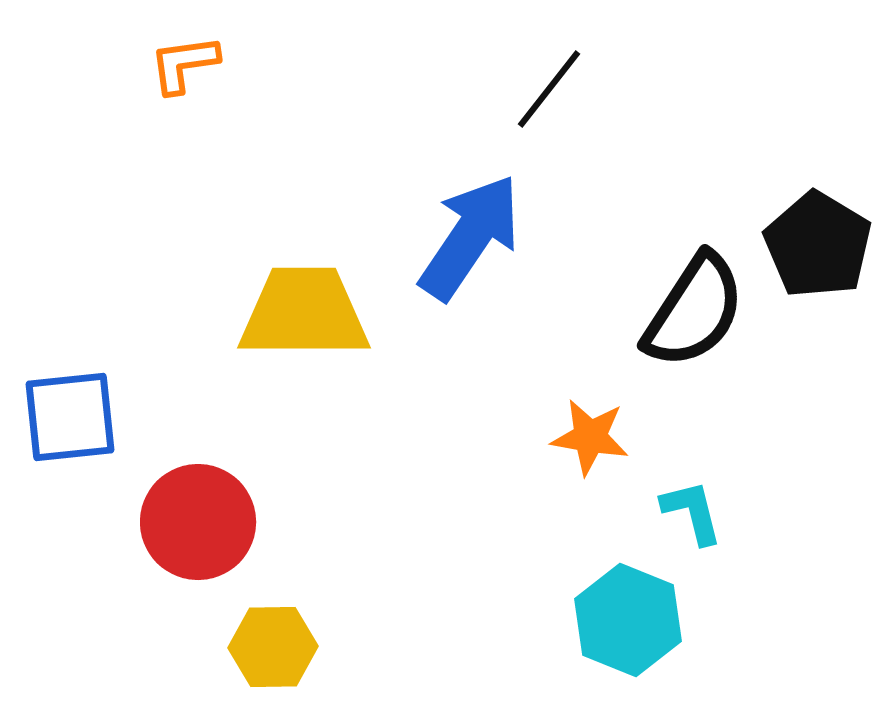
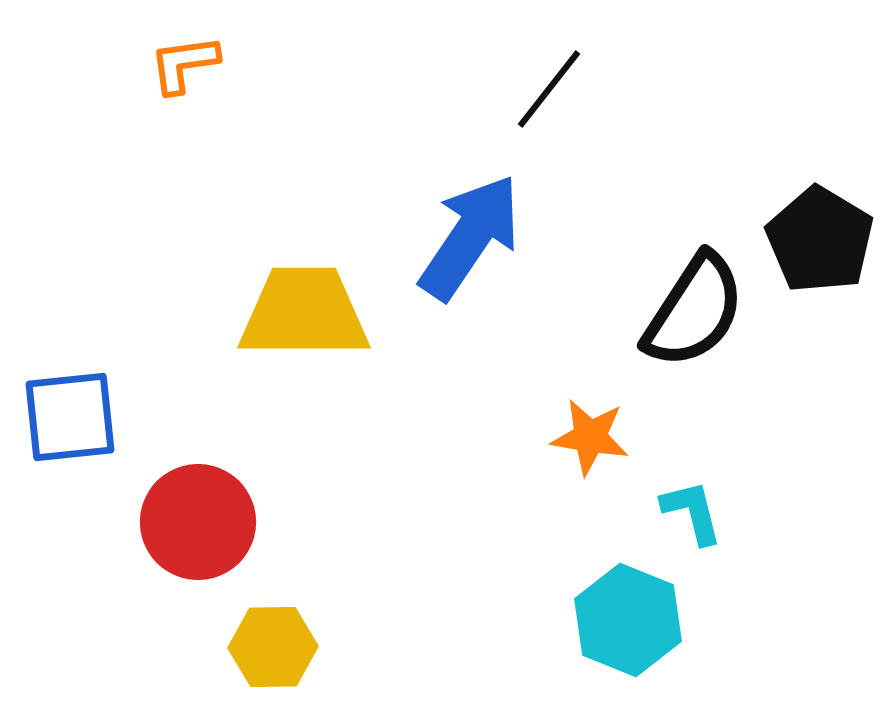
black pentagon: moved 2 px right, 5 px up
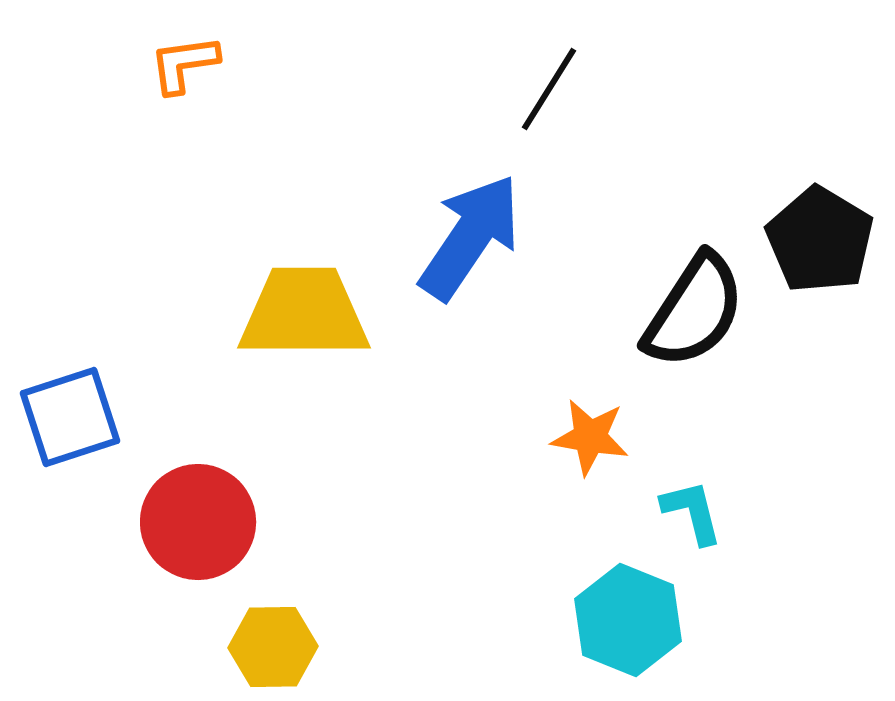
black line: rotated 6 degrees counterclockwise
blue square: rotated 12 degrees counterclockwise
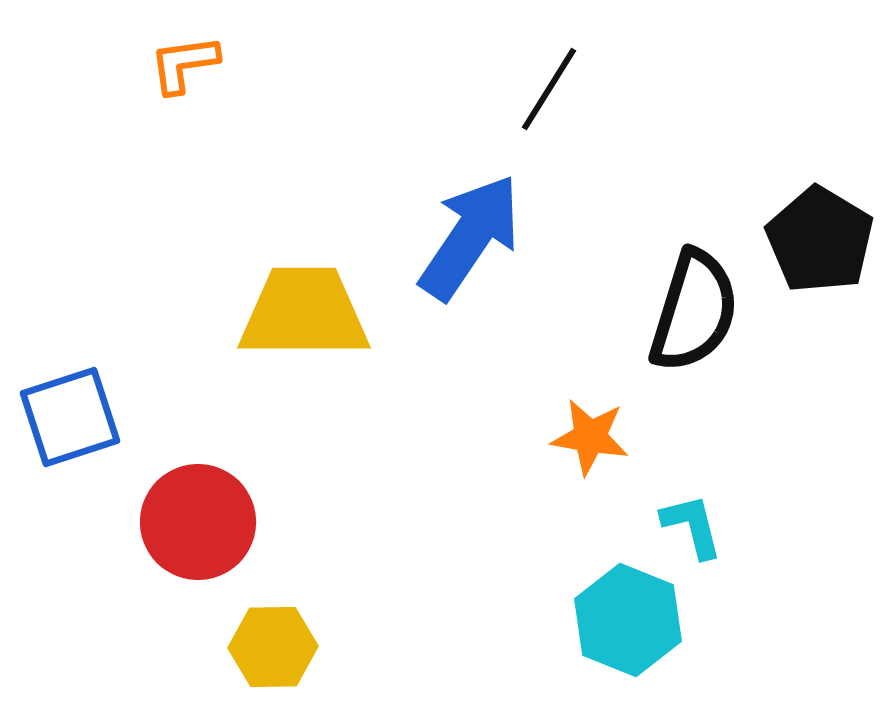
black semicircle: rotated 16 degrees counterclockwise
cyan L-shape: moved 14 px down
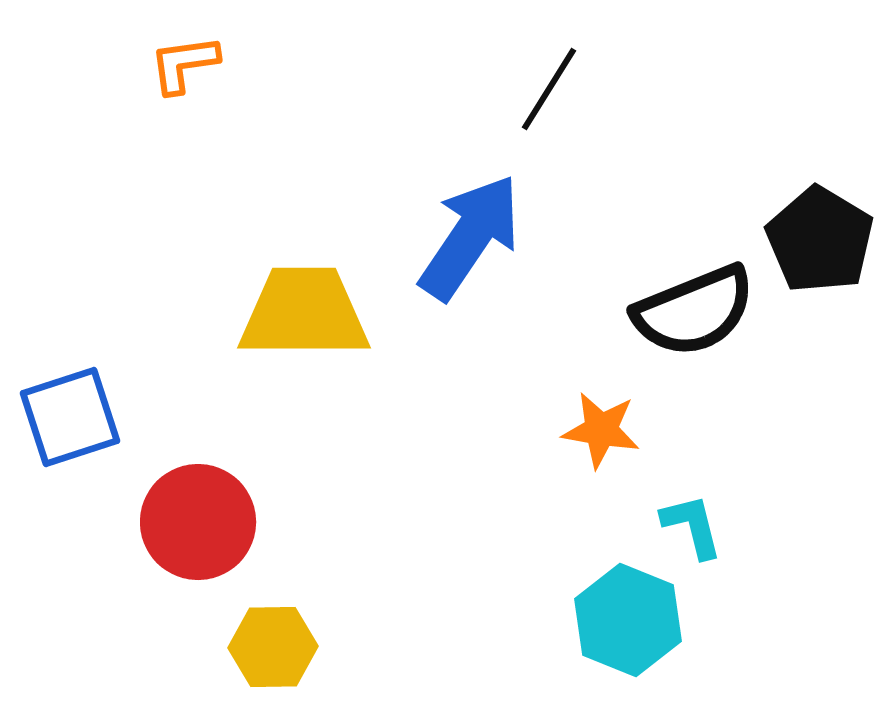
black semicircle: rotated 51 degrees clockwise
orange star: moved 11 px right, 7 px up
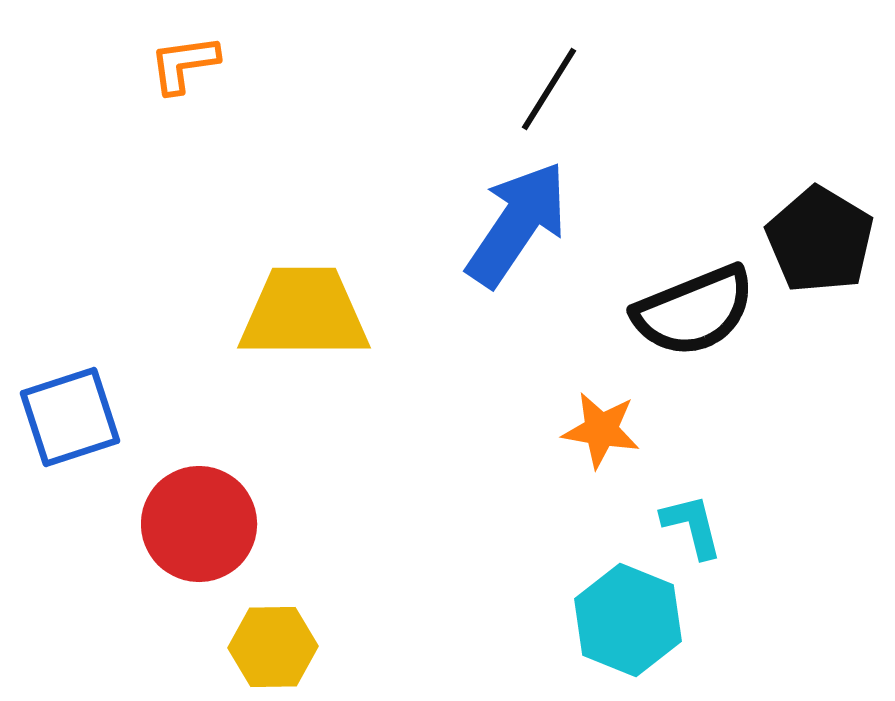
blue arrow: moved 47 px right, 13 px up
red circle: moved 1 px right, 2 px down
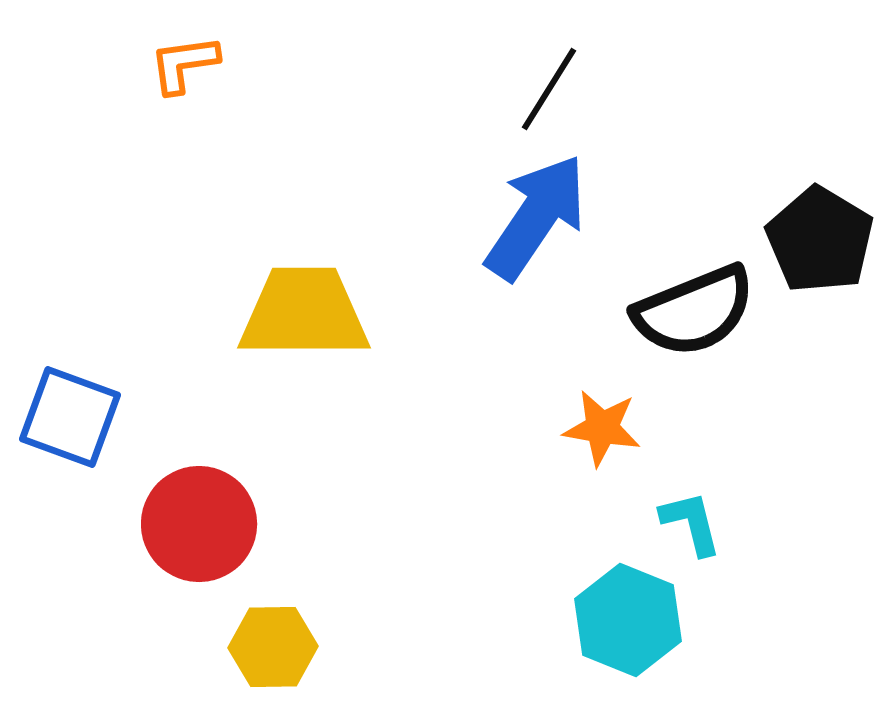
blue arrow: moved 19 px right, 7 px up
blue square: rotated 38 degrees clockwise
orange star: moved 1 px right, 2 px up
cyan L-shape: moved 1 px left, 3 px up
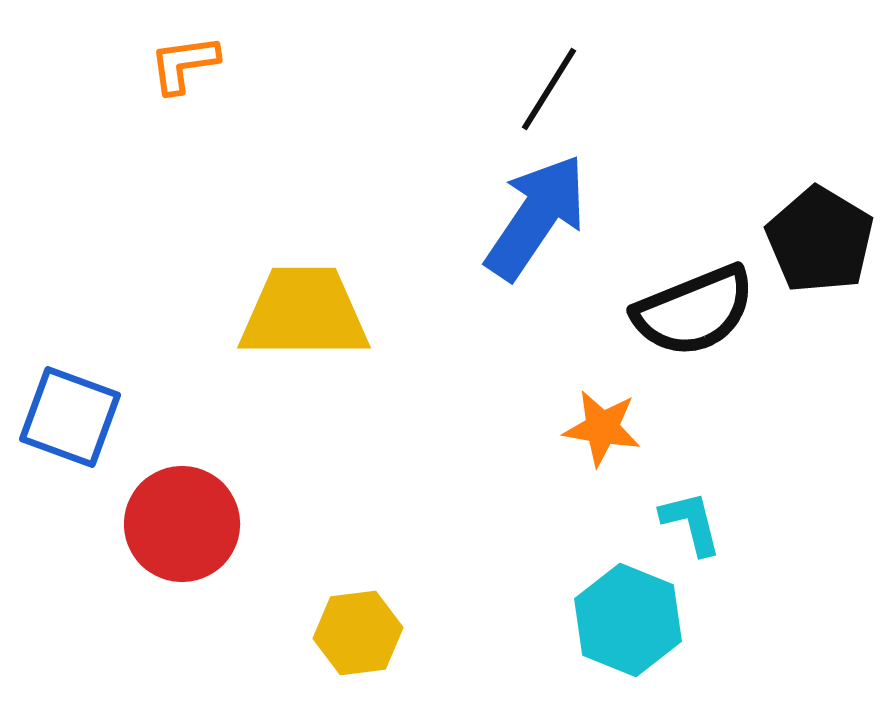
red circle: moved 17 px left
yellow hexagon: moved 85 px right, 14 px up; rotated 6 degrees counterclockwise
